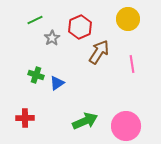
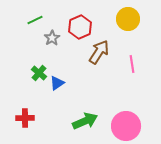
green cross: moved 3 px right, 2 px up; rotated 21 degrees clockwise
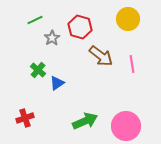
red hexagon: rotated 20 degrees counterclockwise
brown arrow: moved 2 px right, 4 px down; rotated 95 degrees clockwise
green cross: moved 1 px left, 3 px up
red cross: rotated 18 degrees counterclockwise
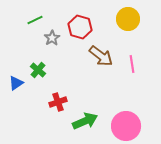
blue triangle: moved 41 px left
red cross: moved 33 px right, 16 px up
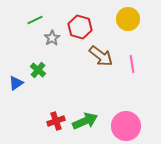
red cross: moved 2 px left, 19 px down
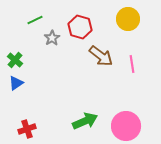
green cross: moved 23 px left, 10 px up
red cross: moved 29 px left, 8 px down
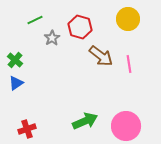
pink line: moved 3 px left
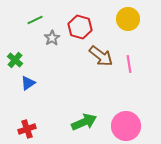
blue triangle: moved 12 px right
green arrow: moved 1 px left, 1 px down
